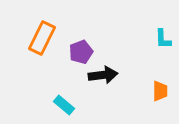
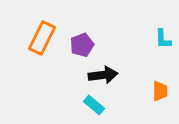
purple pentagon: moved 1 px right, 7 px up
cyan rectangle: moved 30 px right
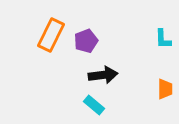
orange rectangle: moved 9 px right, 3 px up
purple pentagon: moved 4 px right, 4 px up
orange trapezoid: moved 5 px right, 2 px up
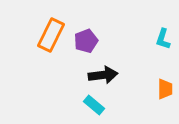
cyan L-shape: rotated 20 degrees clockwise
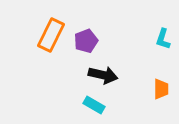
black arrow: rotated 20 degrees clockwise
orange trapezoid: moved 4 px left
cyan rectangle: rotated 10 degrees counterclockwise
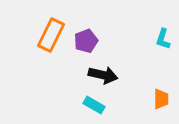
orange trapezoid: moved 10 px down
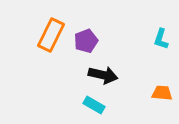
cyan L-shape: moved 2 px left
orange trapezoid: moved 1 px right, 6 px up; rotated 85 degrees counterclockwise
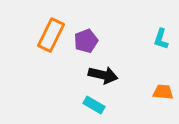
orange trapezoid: moved 1 px right, 1 px up
